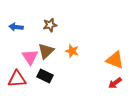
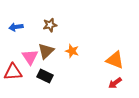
blue arrow: rotated 16 degrees counterclockwise
red triangle: moved 4 px left, 7 px up
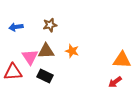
brown triangle: rotated 42 degrees clockwise
orange triangle: moved 7 px right; rotated 18 degrees counterclockwise
red arrow: moved 1 px up
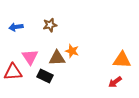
brown triangle: moved 11 px right, 7 px down
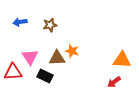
blue arrow: moved 4 px right, 5 px up
red arrow: moved 1 px left
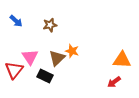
blue arrow: moved 4 px left, 1 px up; rotated 128 degrees counterclockwise
brown triangle: rotated 42 degrees counterclockwise
red triangle: moved 1 px right, 2 px up; rotated 48 degrees counterclockwise
